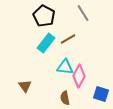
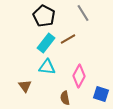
cyan triangle: moved 18 px left
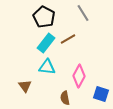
black pentagon: moved 1 px down
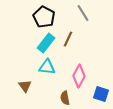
brown line: rotated 35 degrees counterclockwise
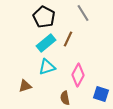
cyan rectangle: rotated 12 degrees clockwise
cyan triangle: rotated 24 degrees counterclockwise
pink diamond: moved 1 px left, 1 px up
brown triangle: rotated 48 degrees clockwise
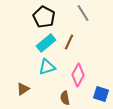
brown line: moved 1 px right, 3 px down
brown triangle: moved 2 px left, 3 px down; rotated 16 degrees counterclockwise
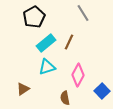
black pentagon: moved 10 px left; rotated 15 degrees clockwise
blue square: moved 1 px right, 3 px up; rotated 28 degrees clockwise
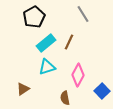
gray line: moved 1 px down
